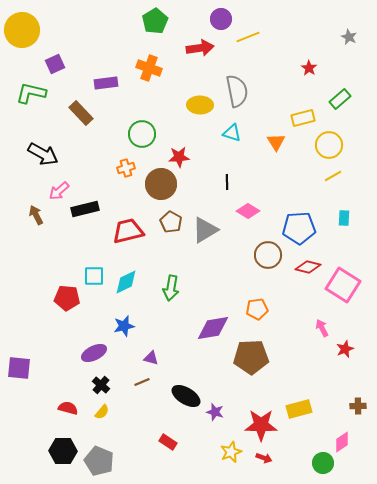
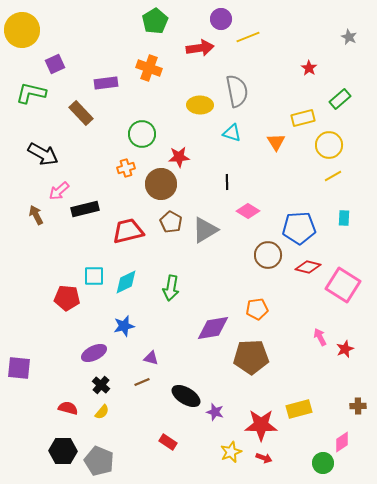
pink arrow at (322, 328): moved 2 px left, 9 px down
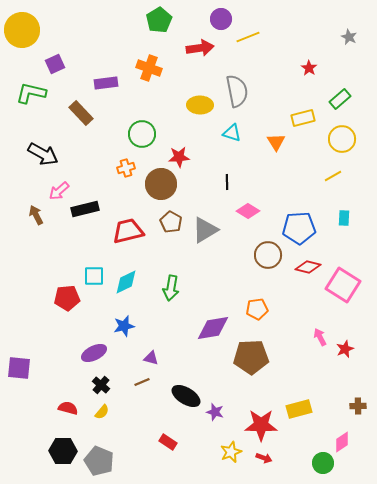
green pentagon at (155, 21): moved 4 px right, 1 px up
yellow circle at (329, 145): moved 13 px right, 6 px up
red pentagon at (67, 298): rotated 10 degrees counterclockwise
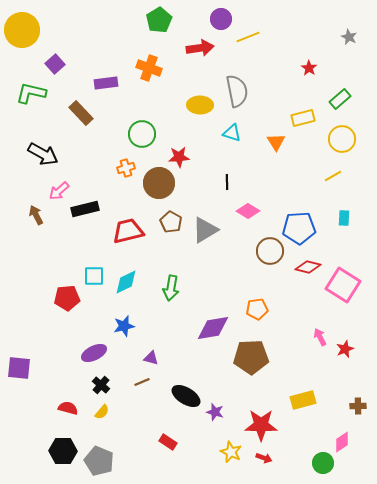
purple square at (55, 64): rotated 18 degrees counterclockwise
brown circle at (161, 184): moved 2 px left, 1 px up
brown circle at (268, 255): moved 2 px right, 4 px up
yellow rectangle at (299, 409): moved 4 px right, 9 px up
yellow star at (231, 452): rotated 25 degrees counterclockwise
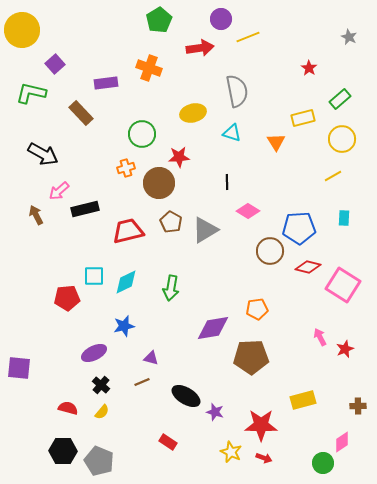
yellow ellipse at (200, 105): moved 7 px left, 8 px down; rotated 15 degrees counterclockwise
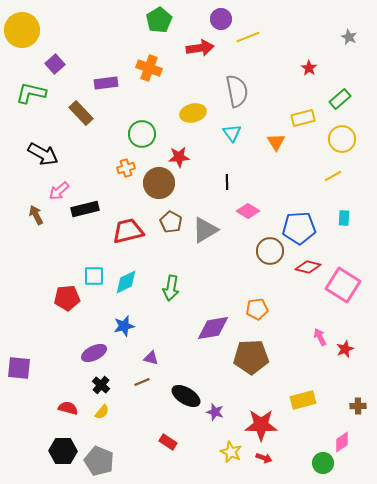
cyan triangle at (232, 133): rotated 36 degrees clockwise
